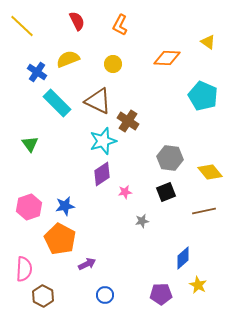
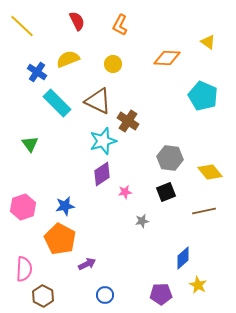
pink hexagon: moved 6 px left
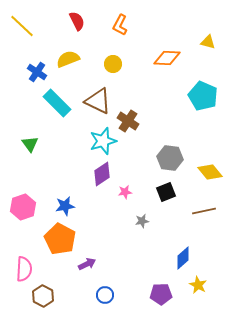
yellow triangle: rotated 21 degrees counterclockwise
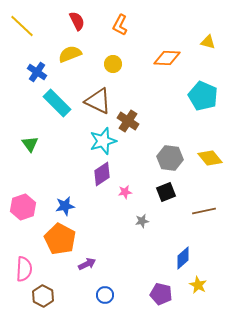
yellow semicircle: moved 2 px right, 5 px up
yellow diamond: moved 14 px up
purple pentagon: rotated 15 degrees clockwise
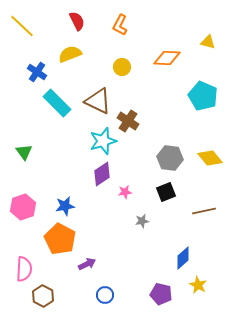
yellow circle: moved 9 px right, 3 px down
green triangle: moved 6 px left, 8 px down
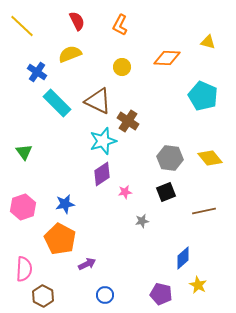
blue star: moved 2 px up
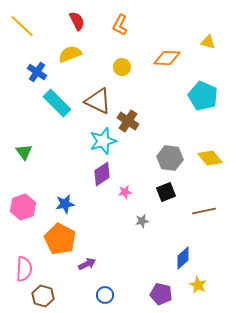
brown hexagon: rotated 10 degrees counterclockwise
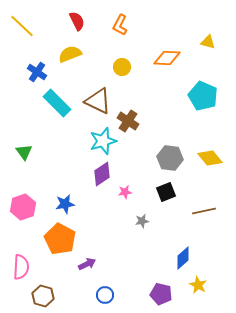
pink semicircle: moved 3 px left, 2 px up
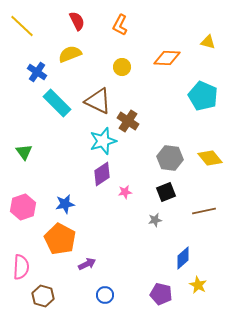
gray star: moved 13 px right, 1 px up
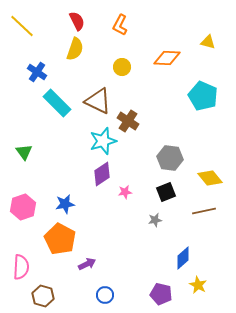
yellow semicircle: moved 5 px right, 5 px up; rotated 130 degrees clockwise
yellow diamond: moved 20 px down
